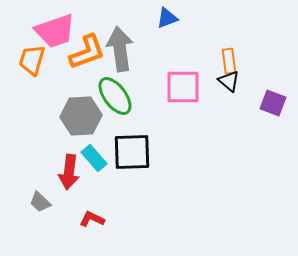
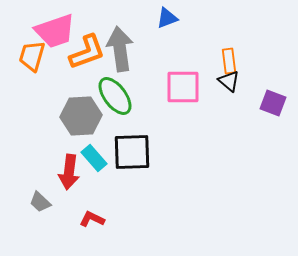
orange trapezoid: moved 4 px up
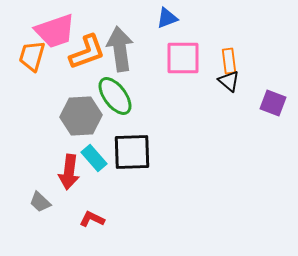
pink square: moved 29 px up
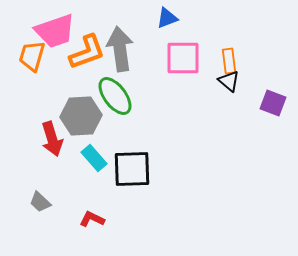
black square: moved 17 px down
red arrow: moved 17 px left, 33 px up; rotated 24 degrees counterclockwise
